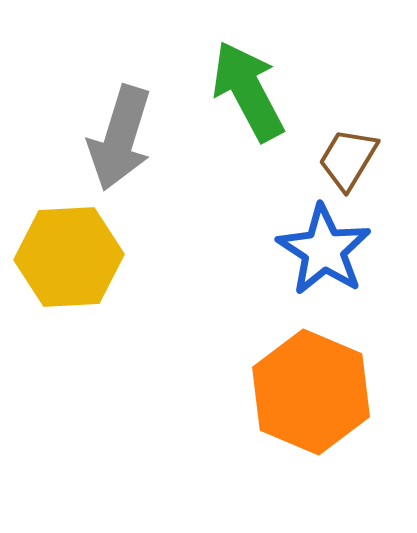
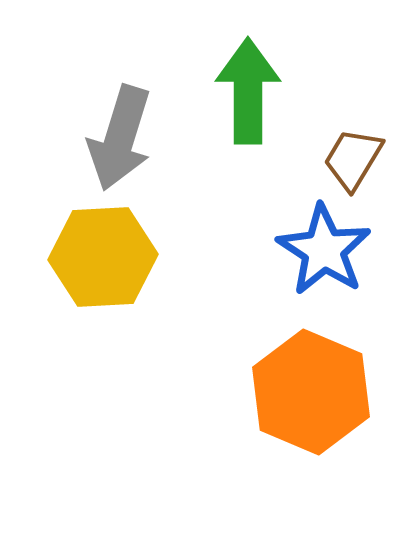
green arrow: rotated 28 degrees clockwise
brown trapezoid: moved 5 px right
yellow hexagon: moved 34 px right
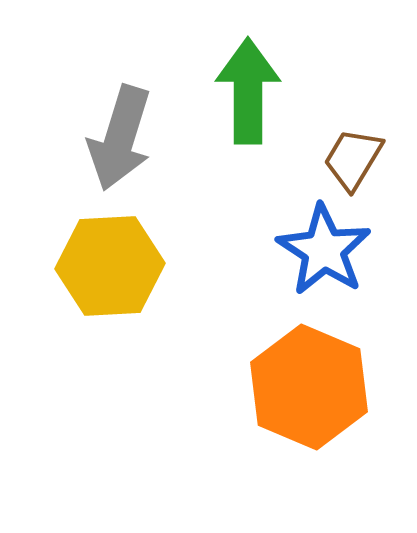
yellow hexagon: moved 7 px right, 9 px down
orange hexagon: moved 2 px left, 5 px up
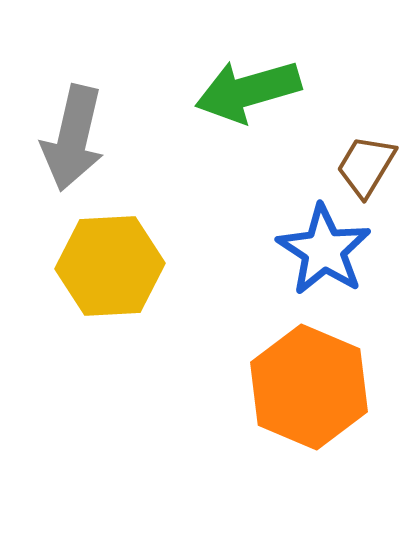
green arrow: rotated 106 degrees counterclockwise
gray arrow: moved 47 px left; rotated 4 degrees counterclockwise
brown trapezoid: moved 13 px right, 7 px down
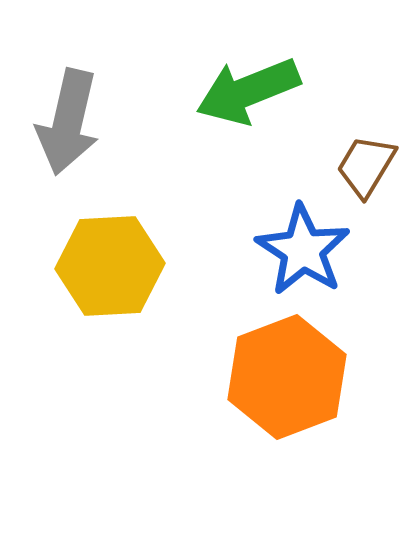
green arrow: rotated 6 degrees counterclockwise
gray arrow: moved 5 px left, 16 px up
blue star: moved 21 px left
orange hexagon: moved 22 px left, 10 px up; rotated 16 degrees clockwise
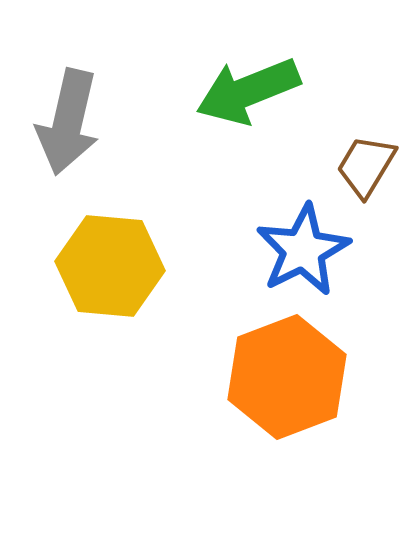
blue star: rotated 12 degrees clockwise
yellow hexagon: rotated 8 degrees clockwise
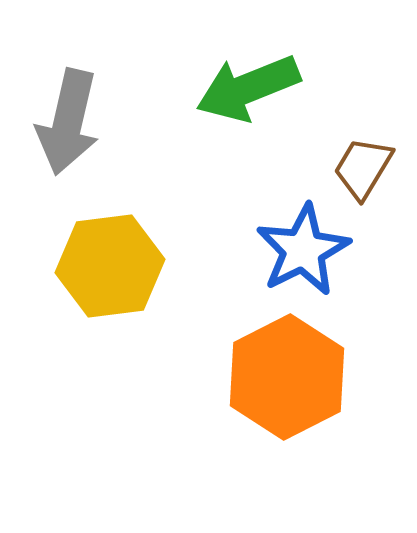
green arrow: moved 3 px up
brown trapezoid: moved 3 px left, 2 px down
yellow hexagon: rotated 12 degrees counterclockwise
orange hexagon: rotated 6 degrees counterclockwise
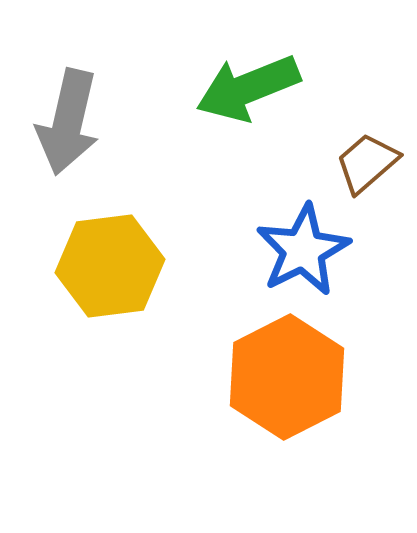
brown trapezoid: moved 4 px right, 5 px up; rotated 18 degrees clockwise
